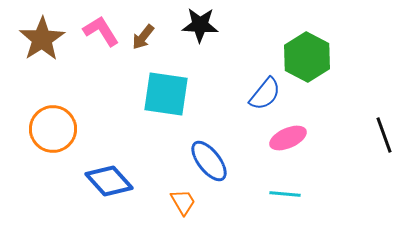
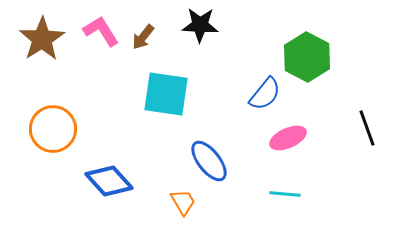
black line: moved 17 px left, 7 px up
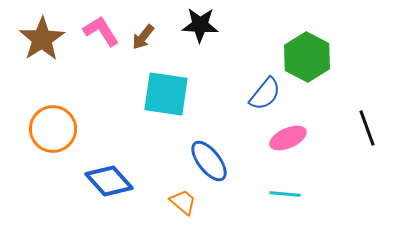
orange trapezoid: rotated 20 degrees counterclockwise
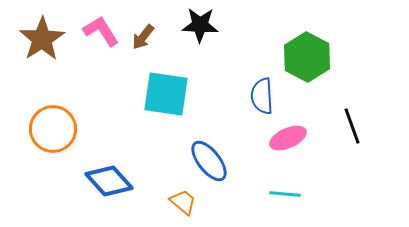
blue semicircle: moved 3 px left, 2 px down; rotated 138 degrees clockwise
black line: moved 15 px left, 2 px up
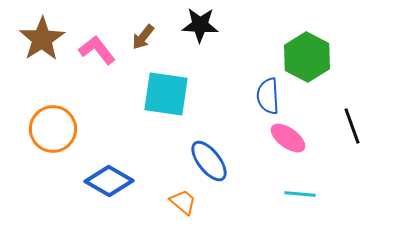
pink L-shape: moved 4 px left, 19 px down; rotated 6 degrees counterclockwise
blue semicircle: moved 6 px right
pink ellipse: rotated 60 degrees clockwise
blue diamond: rotated 18 degrees counterclockwise
cyan line: moved 15 px right
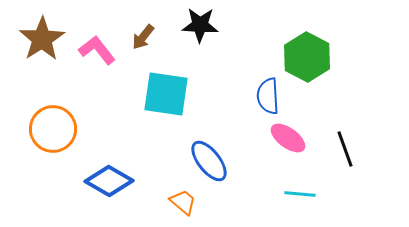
black line: moved 7 px left, 23 px down
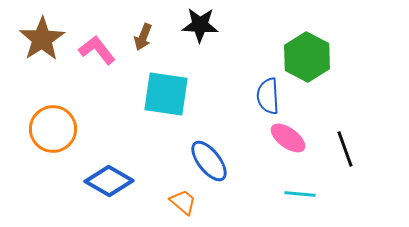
brown arrow: rotated 16 degrees counterclockwise
